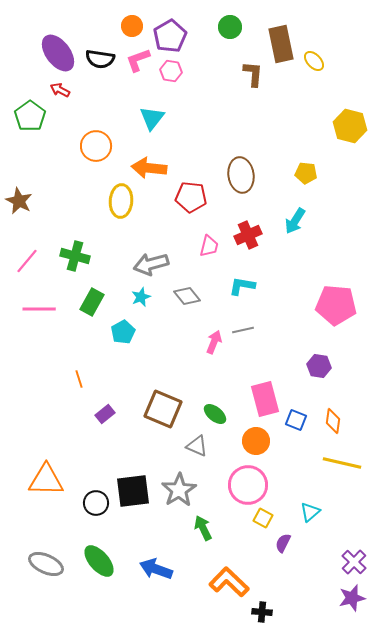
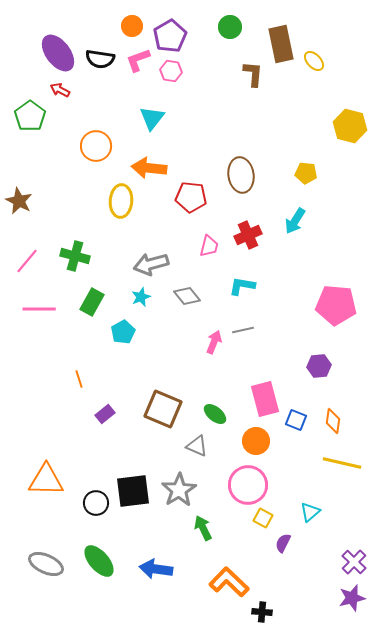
purple hexagon at (319, 366): rotated 15 degrees counterclockwise
blue arrow at (156, 569): rotated 12 degrees counterclockwise
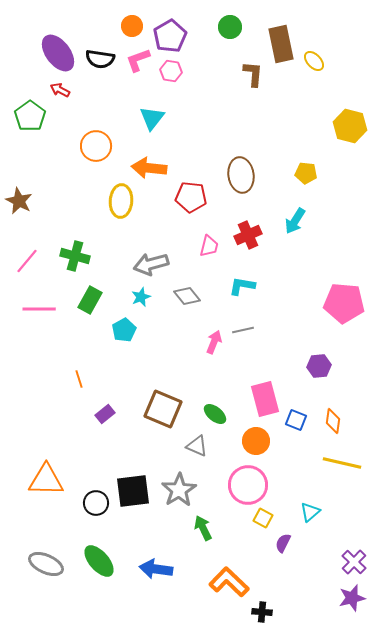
green rectangle at (92, 302): moved 2 px left, 2 px up
pink pentagon at (336, 305): moved 8 px right, 2 px up
cyan pentagon at (123, 332): moved 1 px right, 2 px up
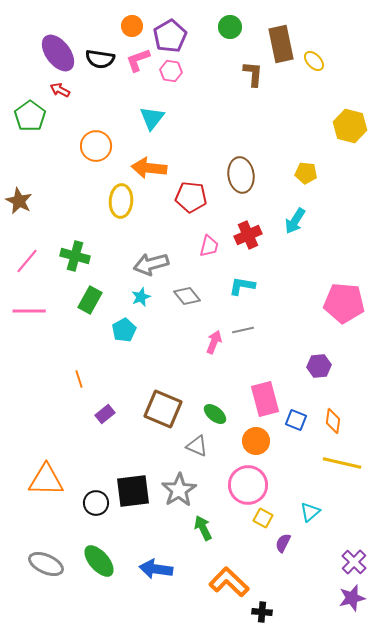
pink line at (39, 309): moved 10 px left, 2 px down
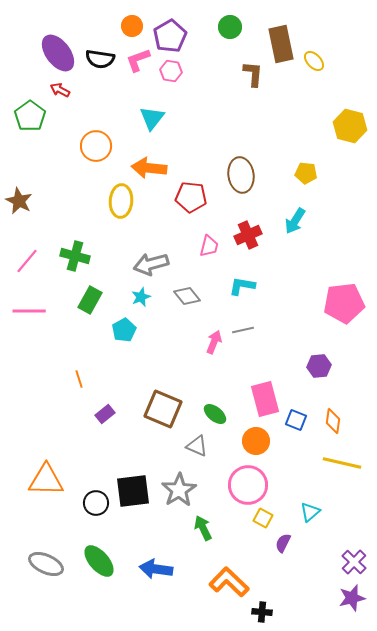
pink pentagon at (344, 303): rotated 12 degrees counterclockwise
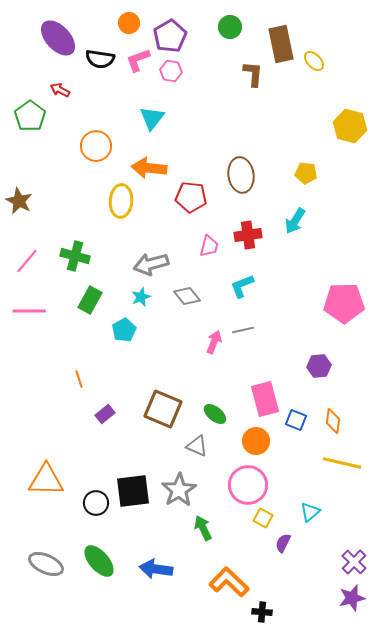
orange circle at (132, 26): moved 3 px left, 3 px up
purple ellipse at (58, 53): moved 15 px up; rotated 6 degrees counterclockwise
red cross at (248, 235): rotated 16 degrees clockwise
cyan L-shape at (242, 286): rotated 32 degrees counterclockwise
pink pentagon at (344, 303): rotated 6 degrees clockwise
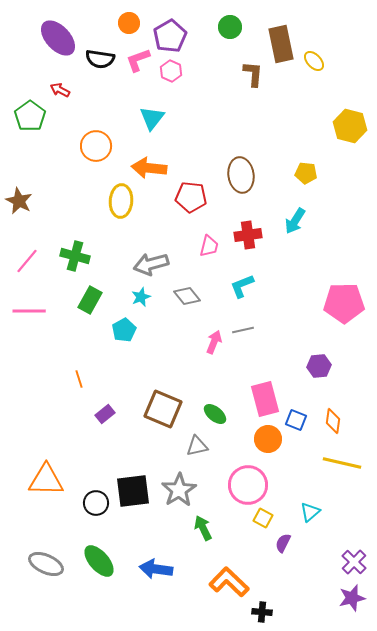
pink hexagon at (171, 71): rotated 15 degrees clockwise
orange circle at (256, 441): moved 12 px right, 2 px up
gray triangle at (197, 446): rotated 35 degrees counterclockwise
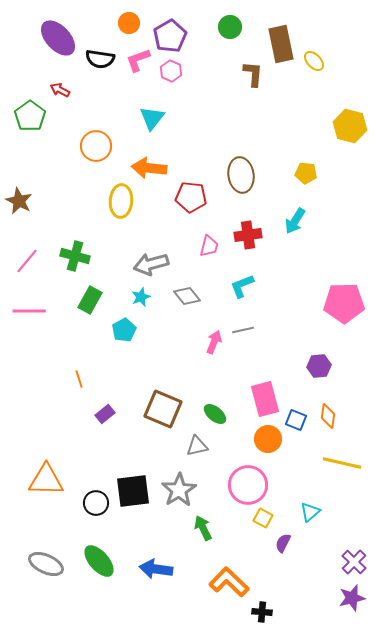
orange diamond at (333, 421): moved 5 px left, 5 px up
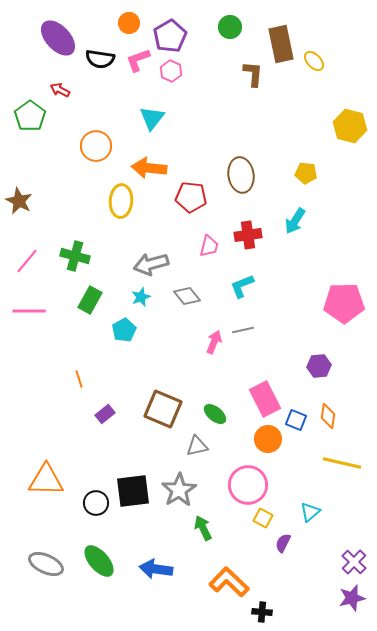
pink rectangle at (265, 399): rotated 12 degrees counterclockwise
